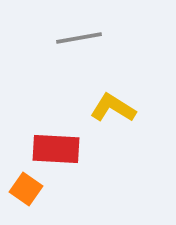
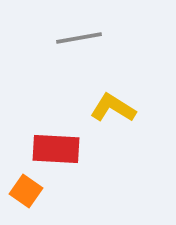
orange square: moved 2 px down
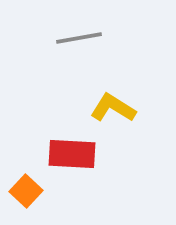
red rectangle: moved 16 px right, 5 px down
orange square: rotated 8 degrees clockwise
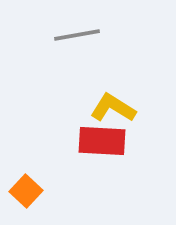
gray line: moved 2 px left, 3 px up
red rectangle: moved 30 px right, 13 px up
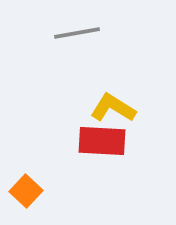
gray line: moved 2 px up
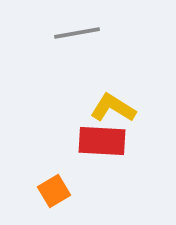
orange square: moved 28 px right; rotated 16 degrees clockwise
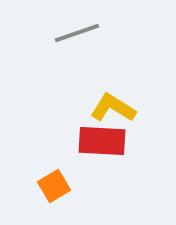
gray line: rotated 9 degrees counterclockwise
orange square: moved 5 px up
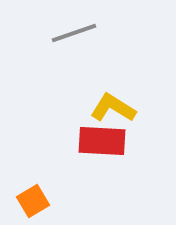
gray line: moved 3 px left
orange square: moved 21 px left, 15 px down
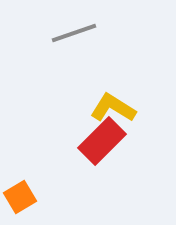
red rectangle: rotated 48 degrees counterclockwise
orange square: moved 13 px left, 4 px up
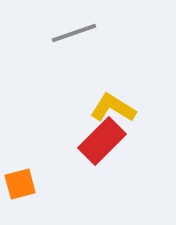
orange square: moved 13 px up; rotated 16 degrees clockwise
